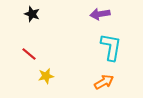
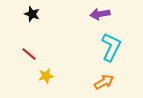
cyan L-shape: rotated 16 degrees clockwise
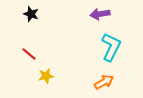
black star: moved 1 px left
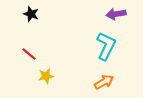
purple arrow: moved 16 px right
cyan L-shape: moved 5 px left, 1 px up
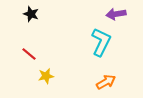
cyan L-shape: moved 5 px left, 4 px up
orange arrow: moved 2 px right
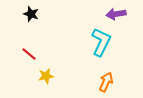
orange arrow: rotated 36 degrees counterclockwise
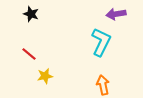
yellow star: moved 1 px left
orange arrow: moved 3 px left, 3 px down; rotated 36 degrees counterclockwise
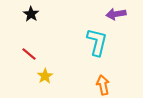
black star: rotated 14 degrees clockwise
cyan L-shape: moved 4 px left; rotated 12 degrees counterclockwise
yellow star: rotated 21 degrees counterclockwise
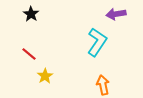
cyan L-shape: rotated 20 degrees clockwise
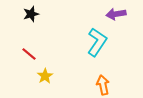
black star: rotated 21 degrees clockwise
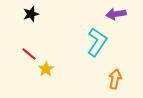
yellow star: moved 1 px right, 7 px up
orange arrow: moved 12 px right, 6 px up; rotated 24 degrees clockwise
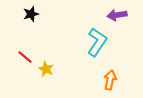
purple arrow: moved 1 px right, 1 px down
red line: moved 4 px left, 3 px down
yellow star: rotated 14 degrees counterclockwise
orange arrow: moved 5 px left, 1 px down
